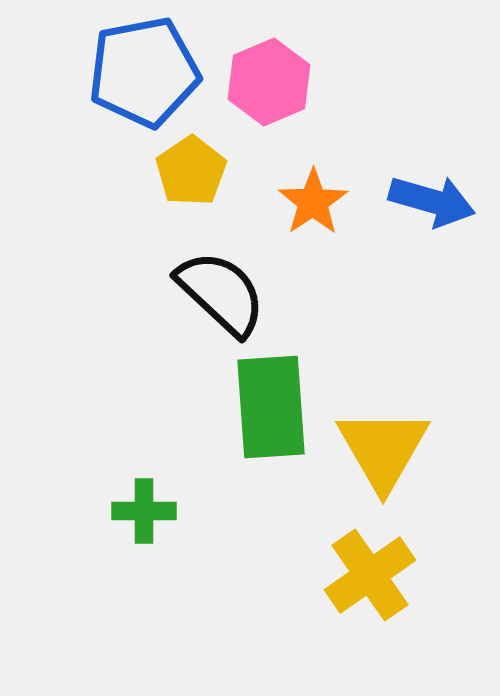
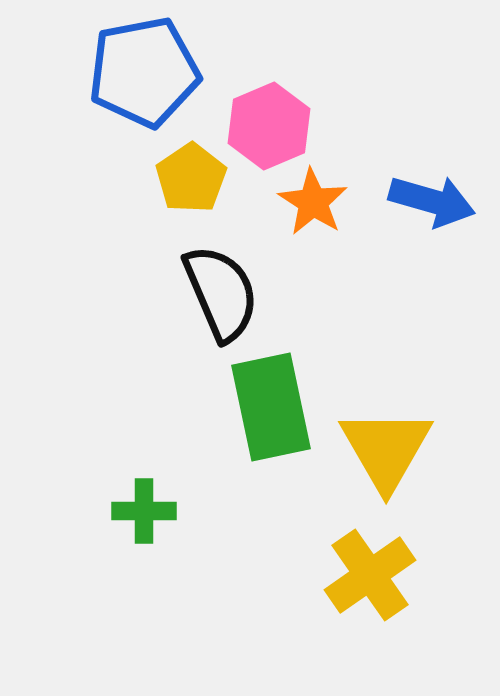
pink hexagon: moved 44 px down
yellow pentagon: moved 7 px down
orange star: rotated 6 degrees counterclockwise
black semicircle: rotated 24 degrees clockwise
green rectangle: rotated 8 degrees counterclockwise
yellow triangle: moved 3 px right
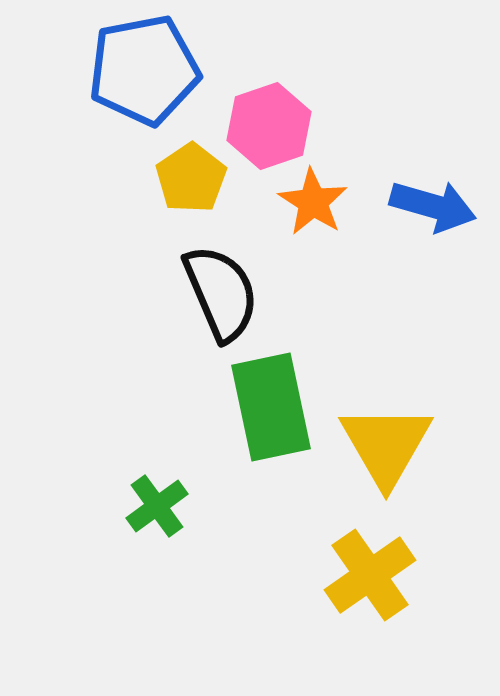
blue pentagon: moved 2 px up
pink hexagon: rotated 4 degrees clockwise
blue arrow: moved 1 px right, 5 px down
yellow triangle: moved 4 px up
green cross: moved 13 px right, 5 px up; rotated 36 degrees counterclockwise
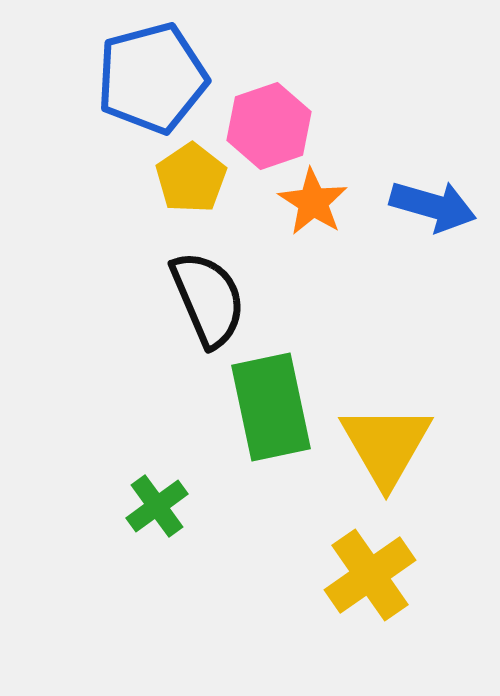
blue pentagon: moved 8 px right, 8 px down; rotated 4 degrees counterclockwise
black semicircle: moved 13 px left, 6 px down
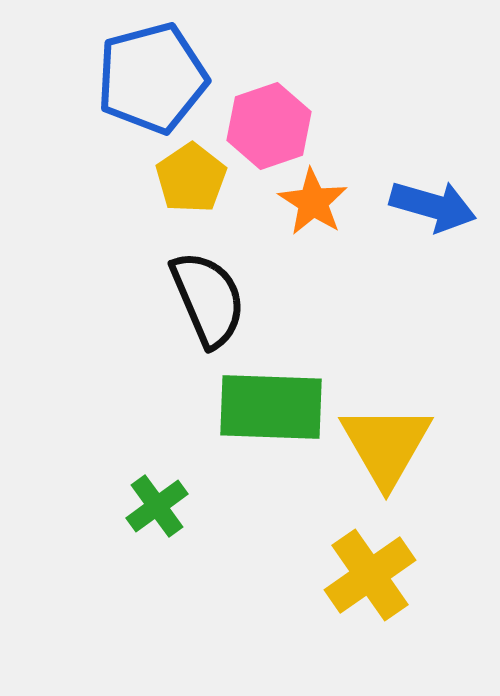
green rectangle: rotated 76 degrees counterclockwise
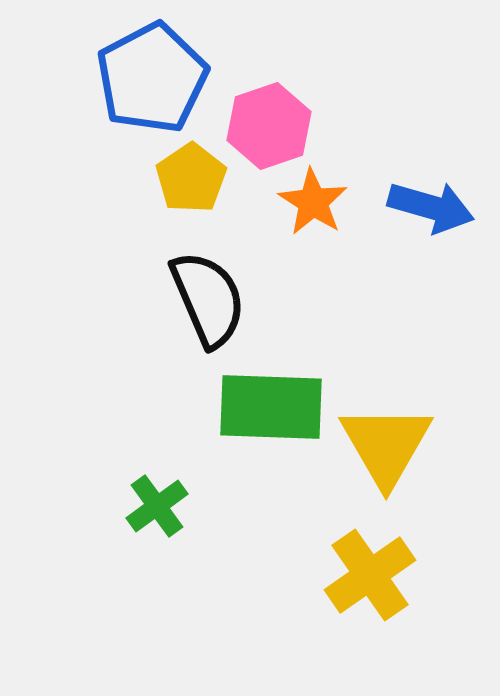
blue pentagon: rotated 13 degrees counterclockwise
blue arrow: moved 2 px left, 1 px down
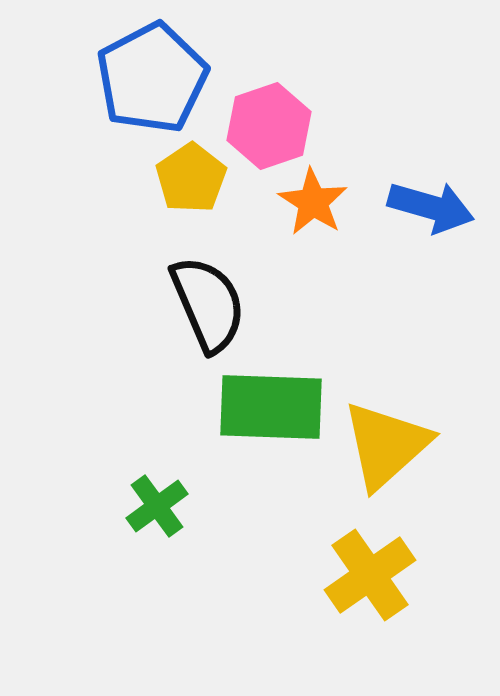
black semicircle: moved 5 px down
yellow triangle: rotated 18 degrees clockwise
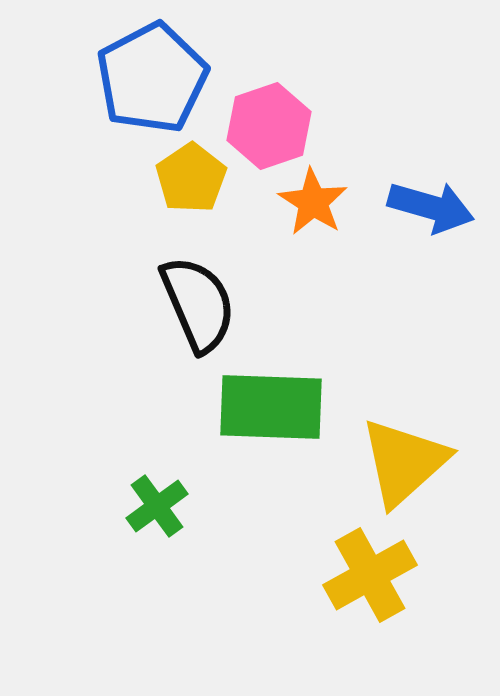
black semicircle: moved 10 px left
yellow triangle: moved 18 px right, 17 px down
yellow cross: rotated 6 degrees clockwise
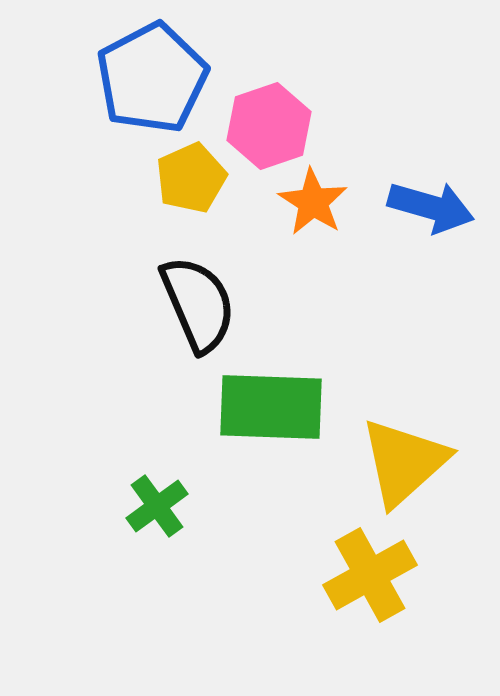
yellow pentagon: rotated 10 degrees clockwise
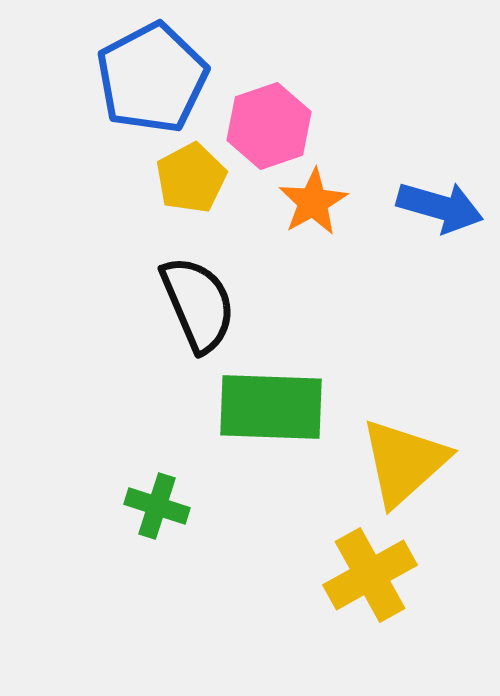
yellow pentagon: rotated 4 degrees counterclockwise
orange star: rotated 10 degrees clockwise
blue arrow: moved 9 px right
green cross: rotated 36 degrees counterclockwise
